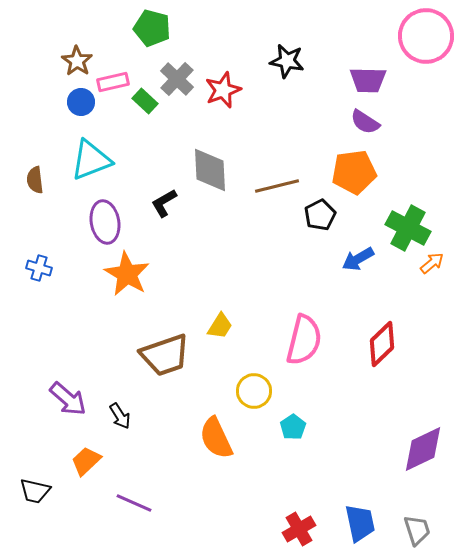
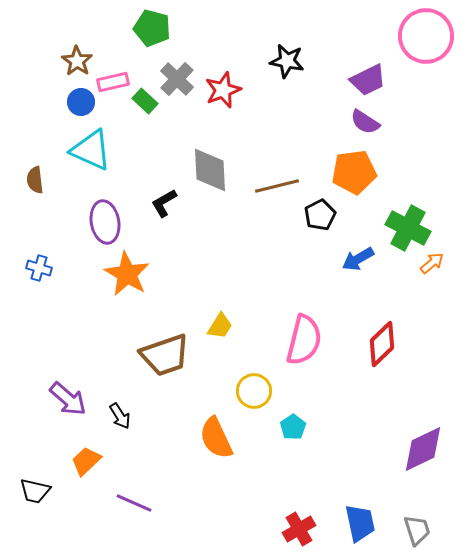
purple trapezoid: rotated 27 degrees counterclockwise
cyan triangle: moved 10 px up; rotated 45 degrees clockwise
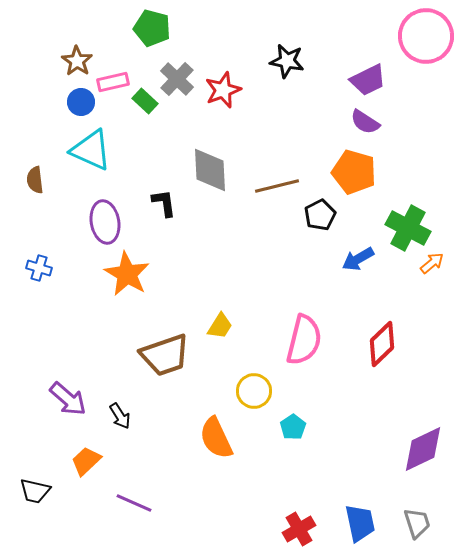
orange pentagon: rotated 24 degrees clockwise
black L-shape: rotated 112 degrees clockwise
gray trapezoid: moved 7 px up
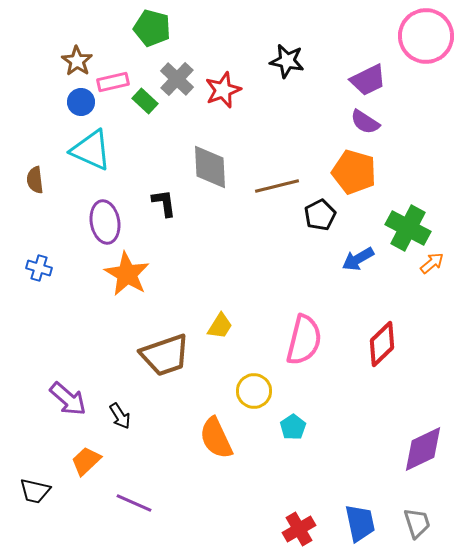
gray diamond: moved 3 px up
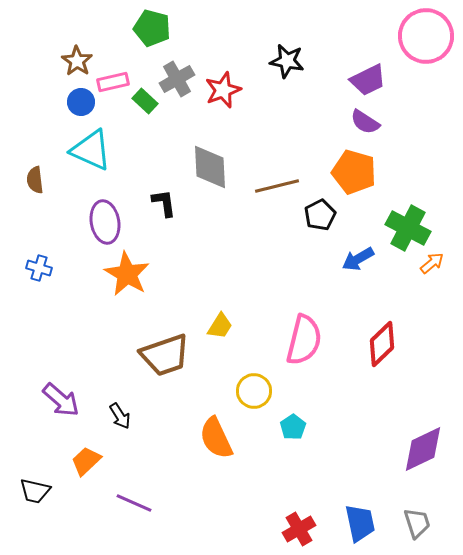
gray cross: rotated 16 degrees clockwise
purple arrow: moved 7 px left, 1 px down
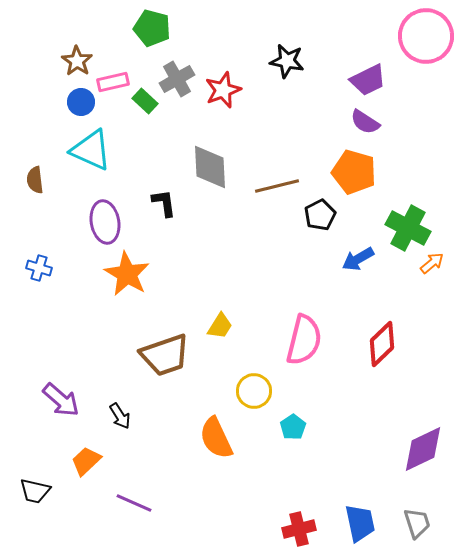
red cross: rotated 16 degrees clockwise
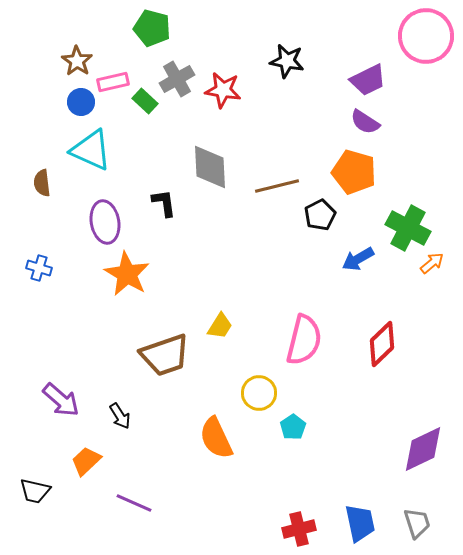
red star: rotated 30 degrees clockwise
brown semicircle: moved 7 px right, 3 px down
yellow circle: moved 5 px right, 2 px down
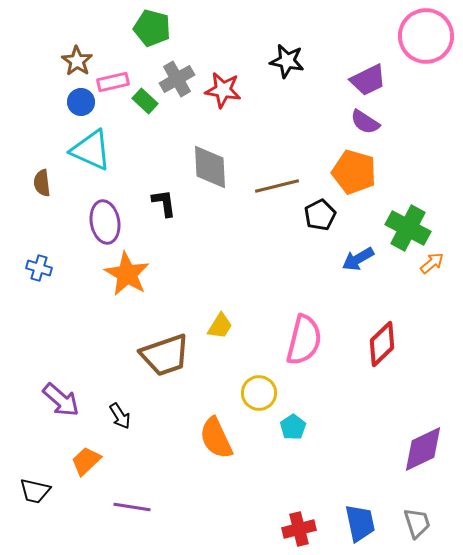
purple line: moved 2 px left, 4 px down; rotated 15 degrees counterclockwise
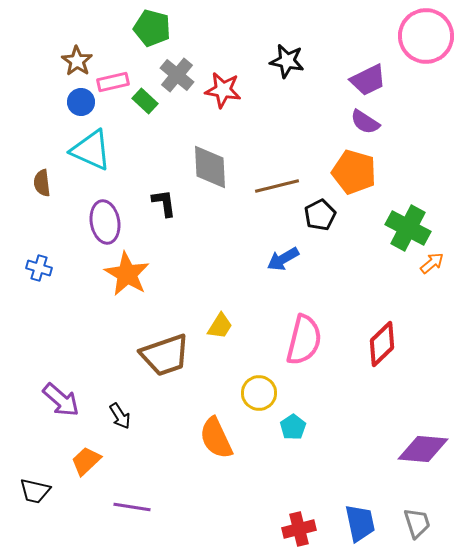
gray cross: moved 4 px up; rotated 20 degrees counterclockwise
blue arrow: moved 75 px left
purple diamond: rotated 30 degrees clockwise
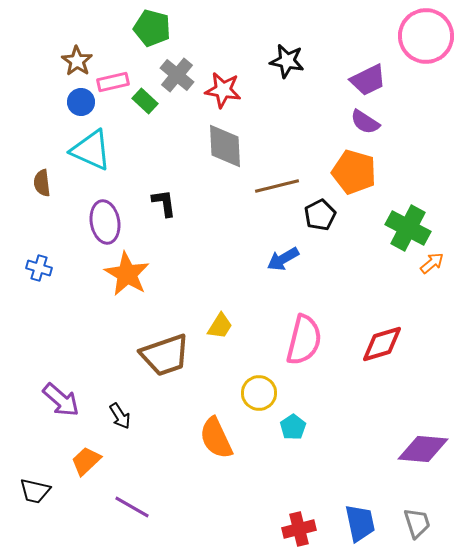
gray diamond: moved 15 px right, 21 px up
red diamond: rotated 27 degrees clockwise
purple line: rotated 21 degrees clockwise
